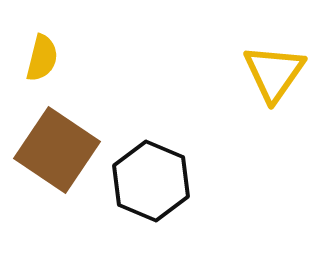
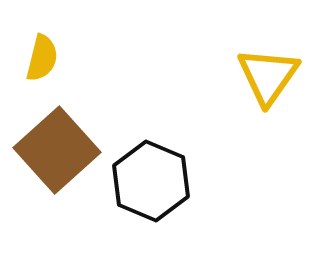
yellow triangle: moved 6 px left, 3 px down
brown square: rotated 14 degrees clockwise
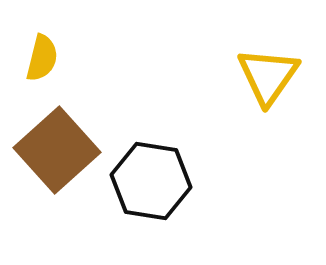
black hexagon: rotated 14 degrees counterclockwise
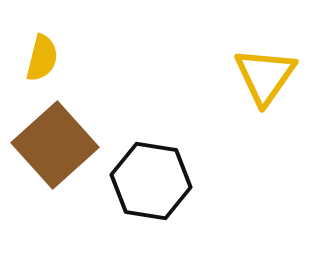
yellow triangle: moved 3 px left
brown square: moved 2 px left, 5 px up
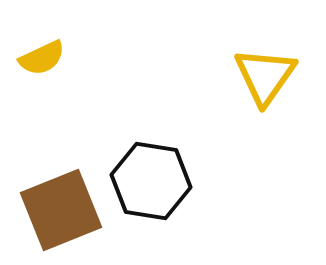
yellow semicircle: rotated 51 degrees clockwise
brown square: moved 6 px right, 65 px down; rotated 20 degrees clockwise
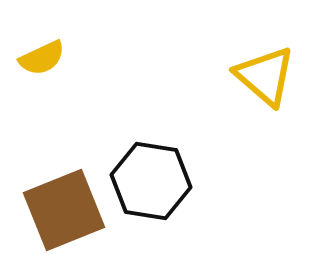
yellow triangle: rotated 24 degrees counterclockwise
brown square: moved 3 px right
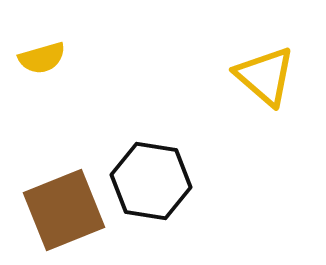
yellow semicircle: rotated 9 degrees clockwise
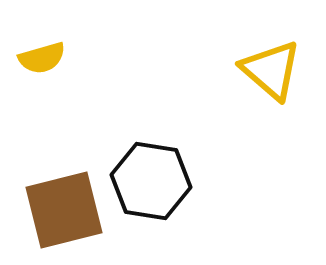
yellow triangle: moved 6 px right, 6 px up
brown square: rotated 8 degrees clockwise
